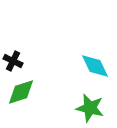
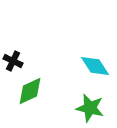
cyan diamond: rotated 8 degrees counterclockwise
green diamond: moved 9 px right, 1 px up; rotated 8 degrees counterclockwise
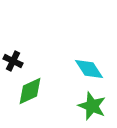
cyan diamond: moved 6 px left, 3 px down
green star: moved 2 px right, 2 px up; rotated 8 degrees clockwise
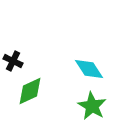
green star: rotated 8 degrees clockwise
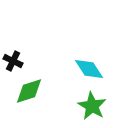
green diamond: moved 1 px left; rotated 8 degrees clockwise
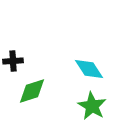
black cross: rotated 30 degrees counterclockwise
green diamond: moved 3 px right
